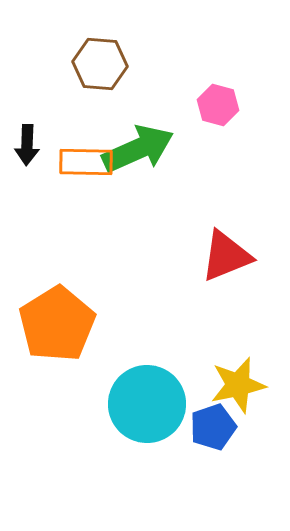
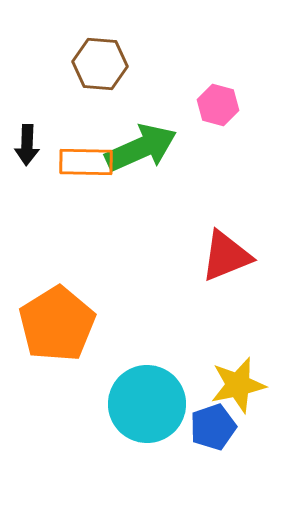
green arrow: moved 3 px right, 1 px up
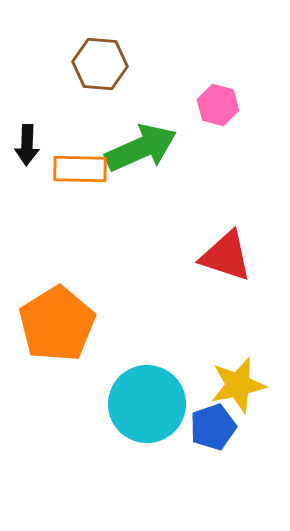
orange rectangle: moved 6 px left, 7 px down
red triangle: rotated 40 degrees clockwise
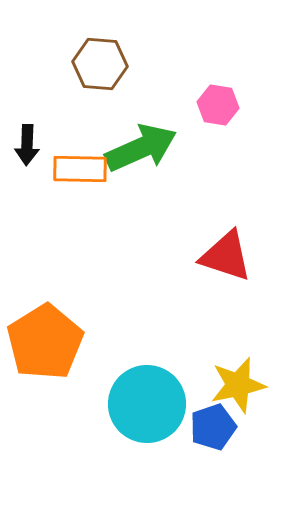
pink hexagon: rotated 6 degrees counterclockwise
orange pentagon: moved 12 px left, 18 px down
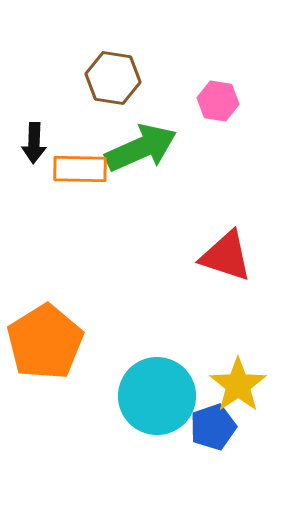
brown hexagon: moved 13 px right, 14 px down; rotated 4 degrees clockwise
pink hexagon: moved 4 px up
black arrow: moved 7 px right, 2 px up
yellow star: rotated 22 degrees counterclockwise
cyan circle: moved 10 px right, 8 px up
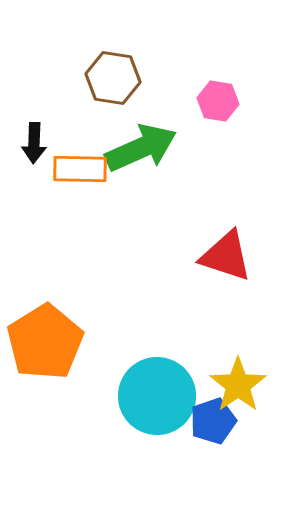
blue pentagon: moved 6 px up
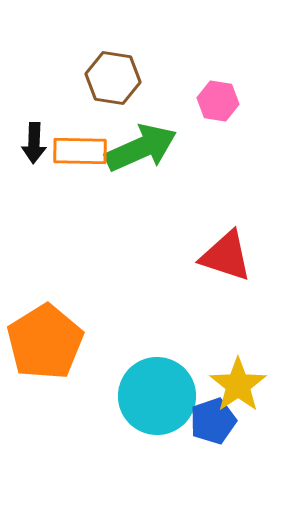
orange rectangle: moved 18 px up
